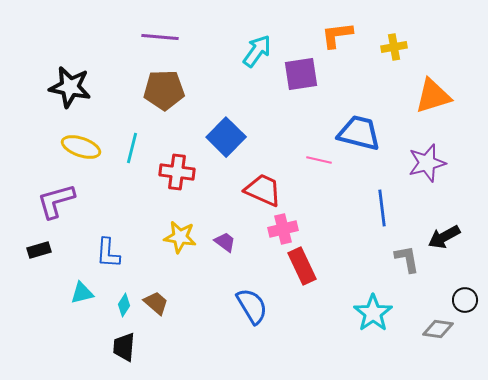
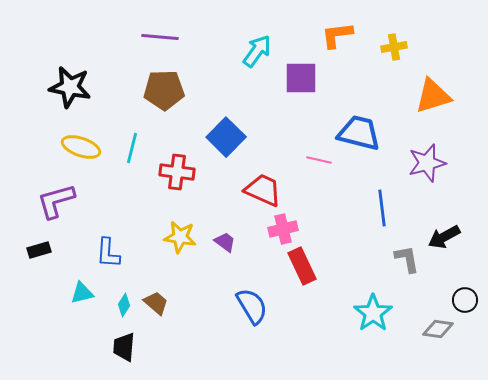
purple square: moved 4 px down; rotated 9 degrees clockwise
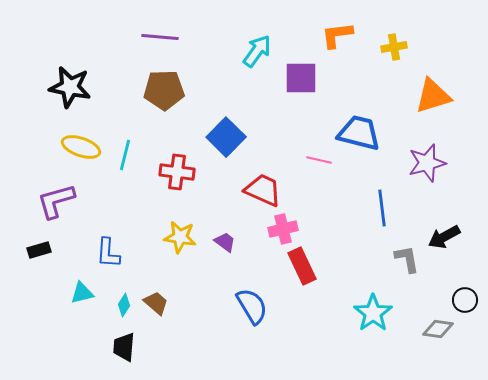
cyan line: moved 7 px left, 7 px down
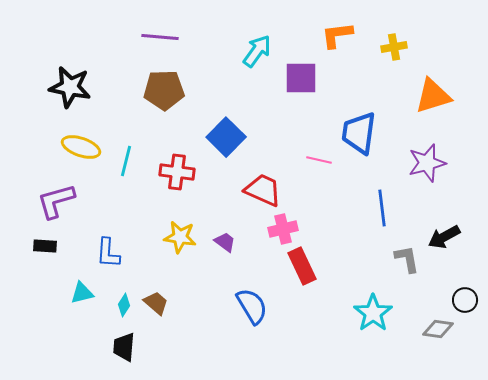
blue trapezoid: rotated 96 degrees counterclockwise
cyan line: moved 1 px right, 6 px down
black rectangle: moved 6 px right, 4 px up; rotated 20 degrees clockwise
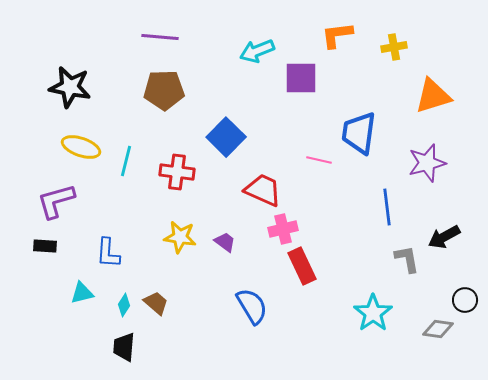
cyan arrow: rotated 148 degrees counterclockwise
blue line: moved 5 px right, 1 px up
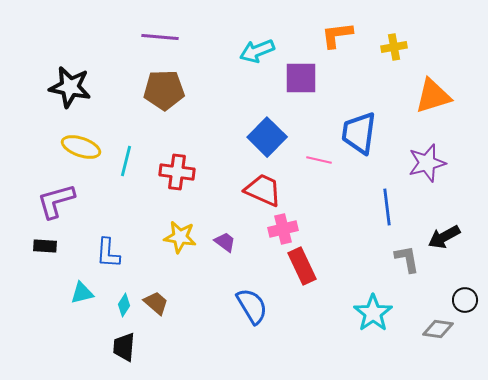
blue square: moved 41 px right
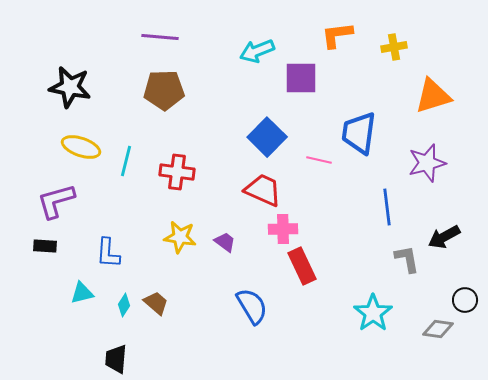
pink cross: rotated 12 degrees clockwise
black trapezoid: moved 8 px left, 12 px down
